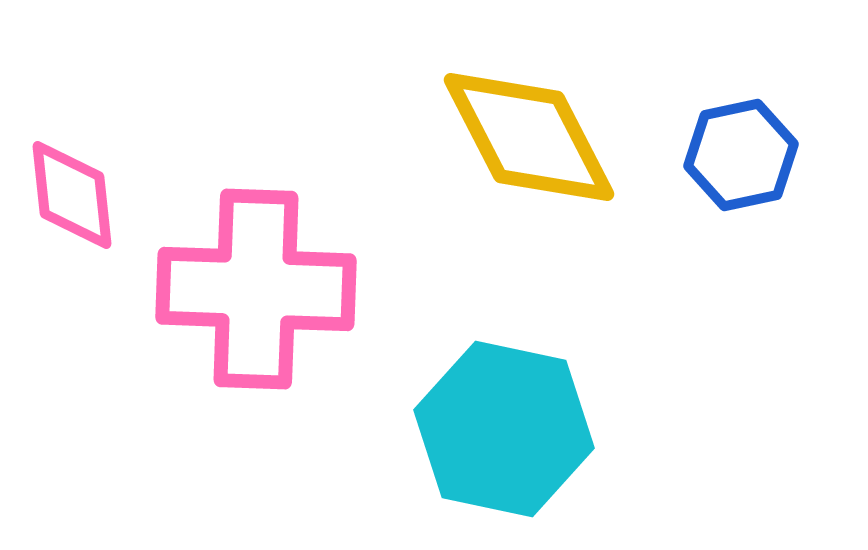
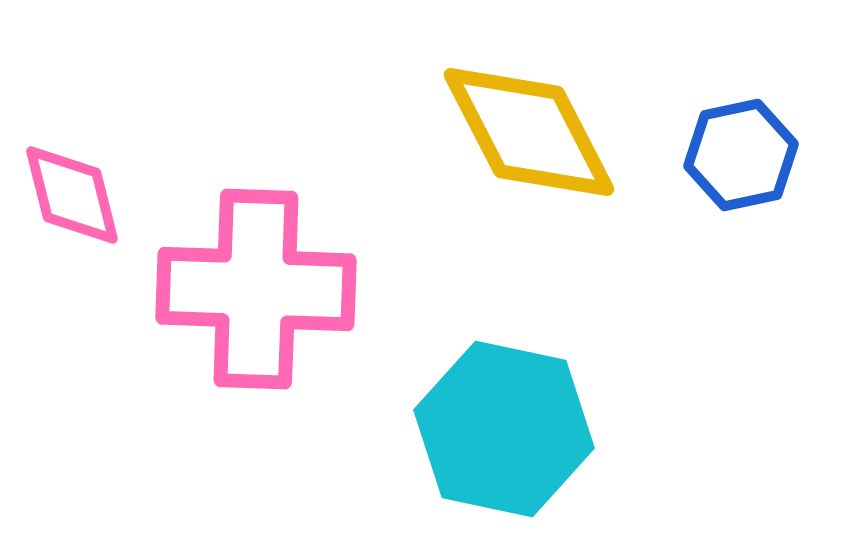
yellow diamond: moved 5 px up
pink diamond: rotated 8 degrees counterclockwise
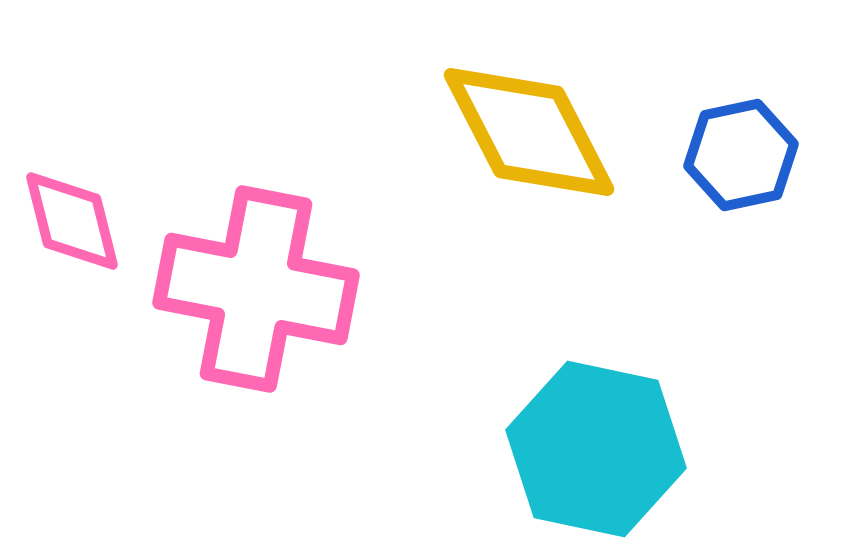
pink diamond: moved 26 px down
pink cross: rotated 9 degrees clockwise
cyan hexagon: moved 92 px right, 20 px down
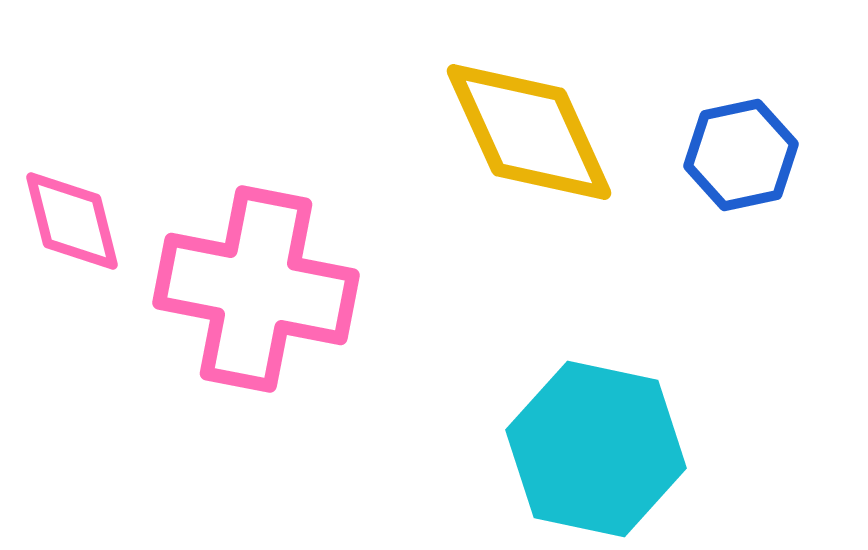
yellow diamond: rotated 3 degrees clockwise
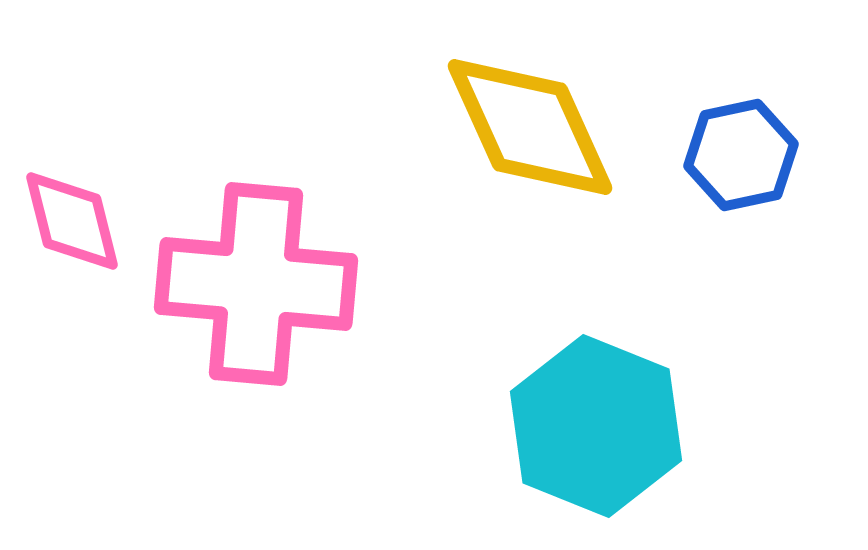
yellow diamond: moved 1 px right, 5 px up
pink cross: moved 5 px up; rotated 6 degrees counterclockwise
cyan hexagon: moved 23 px up; rotated 10 degrees clockwise
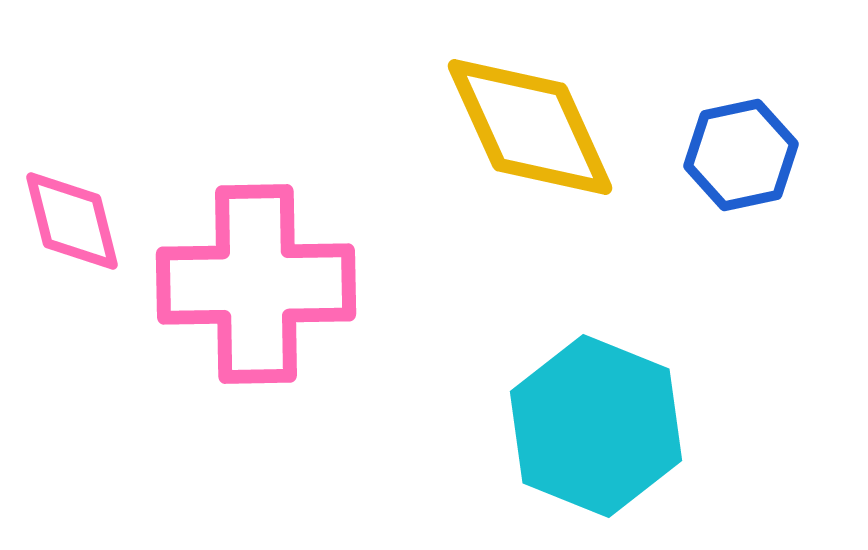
pink cross: rotated 6 degrees counterclockwise
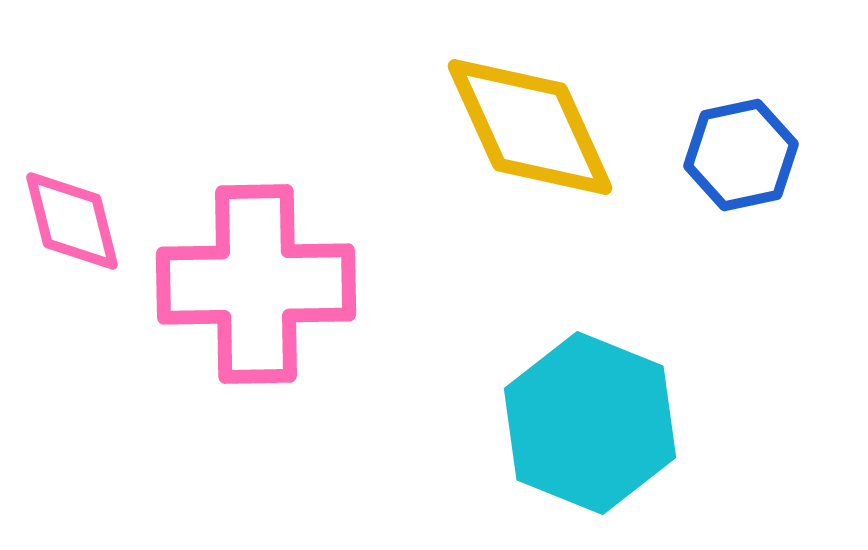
cyan hexagon: moved 6 px left, 3 px up
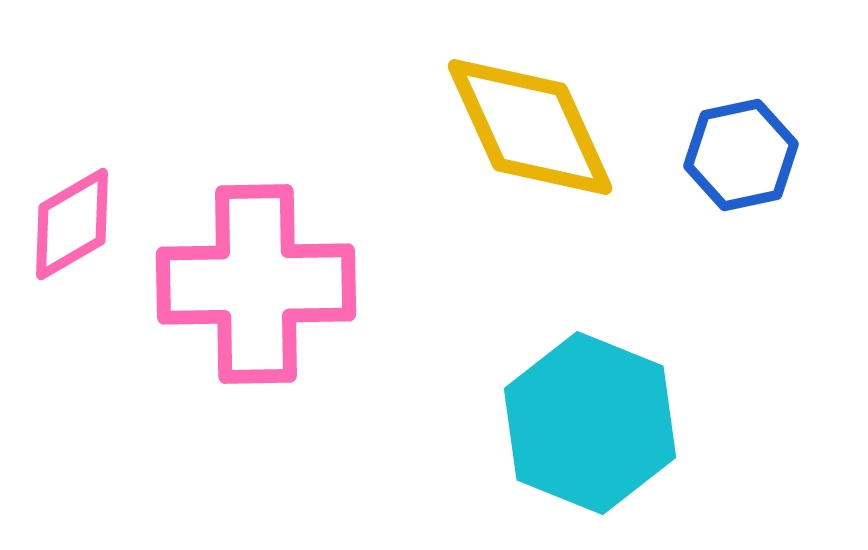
pink diamond: moved 3 px down; rotated 74 degrees clockwise
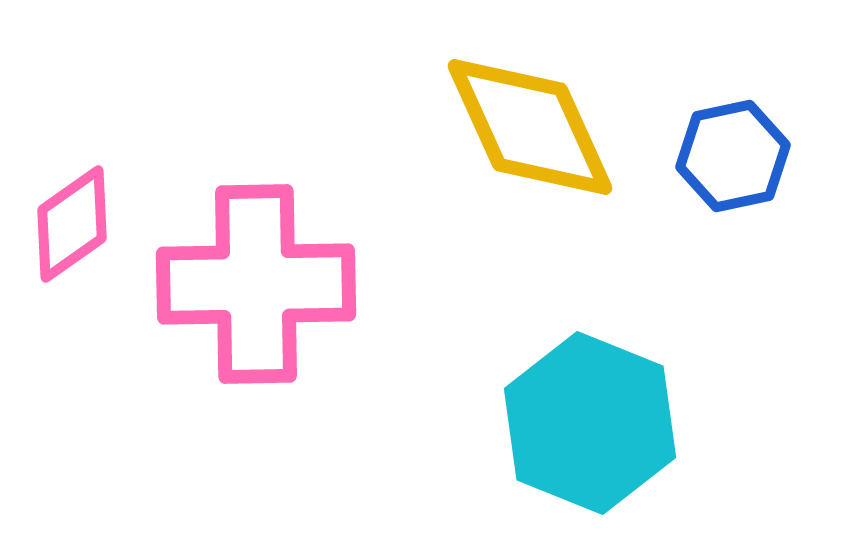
blue hexagon: moved 8 px left, 1 px down
pink diamond: rotated 5 degrees counterclockwise
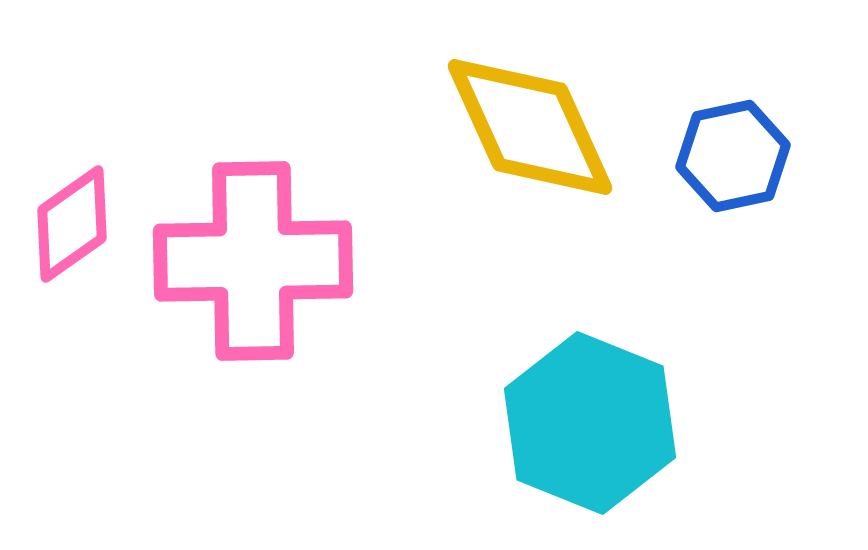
pink cross: moved 3 px left, 23 px up
